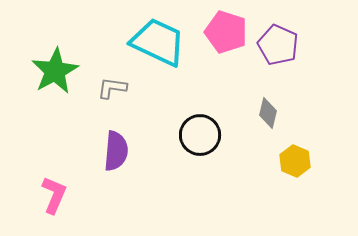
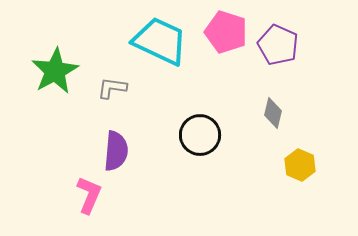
cyan trapezoid: moved 2 px right, 1 px up
gray diamond: moved 5 px right
yellow hexagon: moved 5 px right, 4 px down
pink L-shape: moved 35 px right
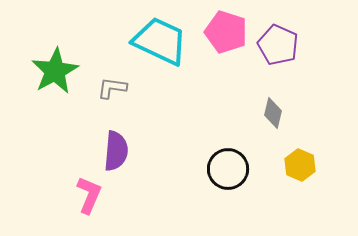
black circle: moved 28 px right, 34 px down
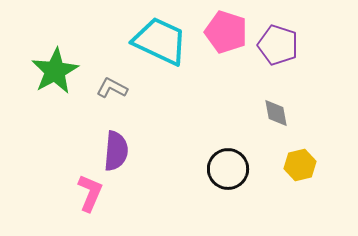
purple pentagon: rotated 6 degrees counterclockwise
gray L-shape: rotated 20 degrees clockwise
gray diamond: moved 3 px right; rotated 24 degrees counterclockwise
yellow hexagon: rotated 24 degrees clockwise
pink L-shape: moved 1 px right, 2 px up
